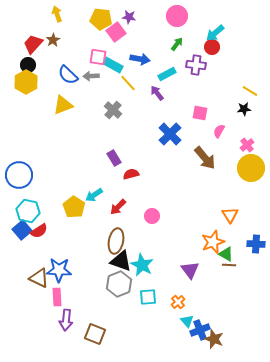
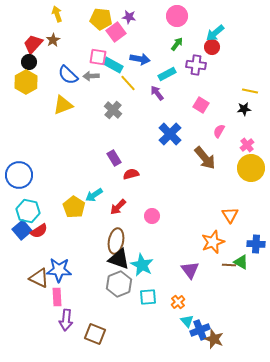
black circle at (28, 65): moved 1 px right, 3 px up
yellow line at (250, 91): rotated 21 degrees counterclockwise
pink square at (200, 113): moved 1 px right, 8 px up; rotated 21 degrees clockwise
green triangle at (226, 254): moved 15 px right, 8 px down
black triangle at (121, 261): moved 2 px left, 2 px up
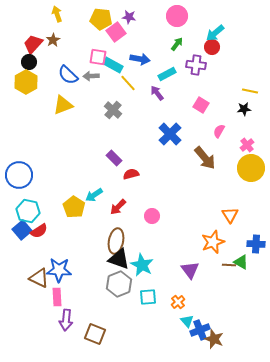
purple rectangle at (114, 158): rotated 14 degrees counterclockwise
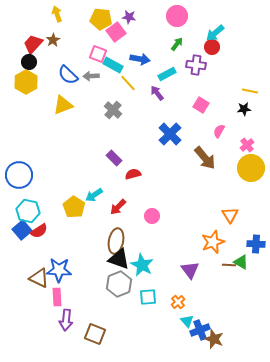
pink square at (98, 57): moved 3 px up; rotated 12 degrees clockwise
red semicircle at (131, 174): moved 2 px right
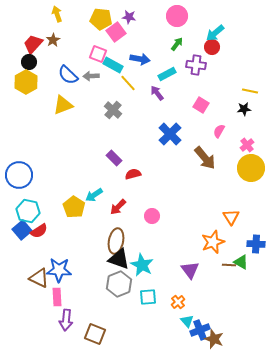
orange triangle at (230, 215): moved 1 px right, 2 px down
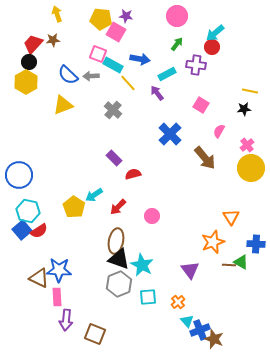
purple star at (129, 17): moved 3 px left, 1 px up
pink square at (116, 32): rotated 24 degrees counterclockwise
brown star at (53, 40): rotated 24 degrees clockwise
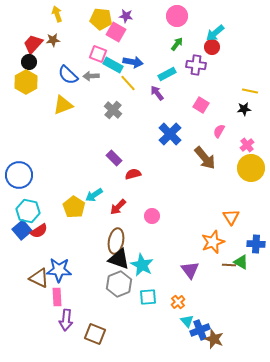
blue arrow at (140, 59): moved 7 px left, 3 px down
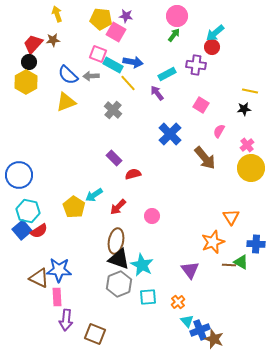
green arrow at (177, 44): moved 3 px left, 9 px up
yellow triangle at (63, 105): moved 3 px right, 3 px up
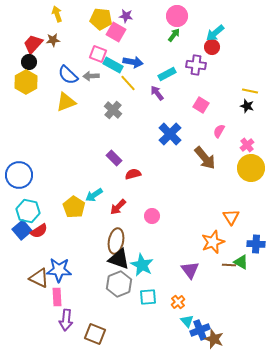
black star at (244, 109): moved 3 px right, 3 px up; rotated 24 degrees clockwise
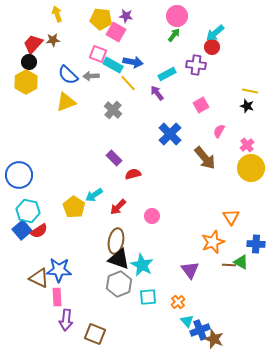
pink square at (201, 105): rotated 28 degrees clockwise
